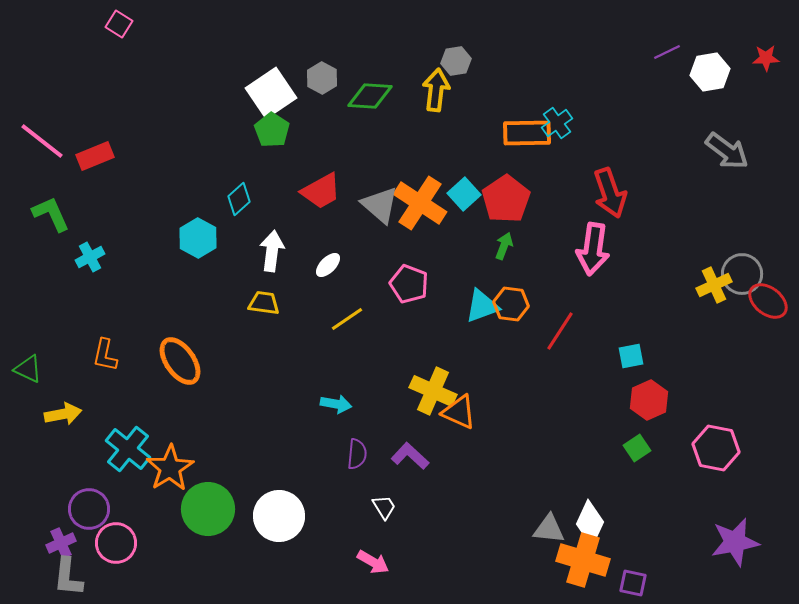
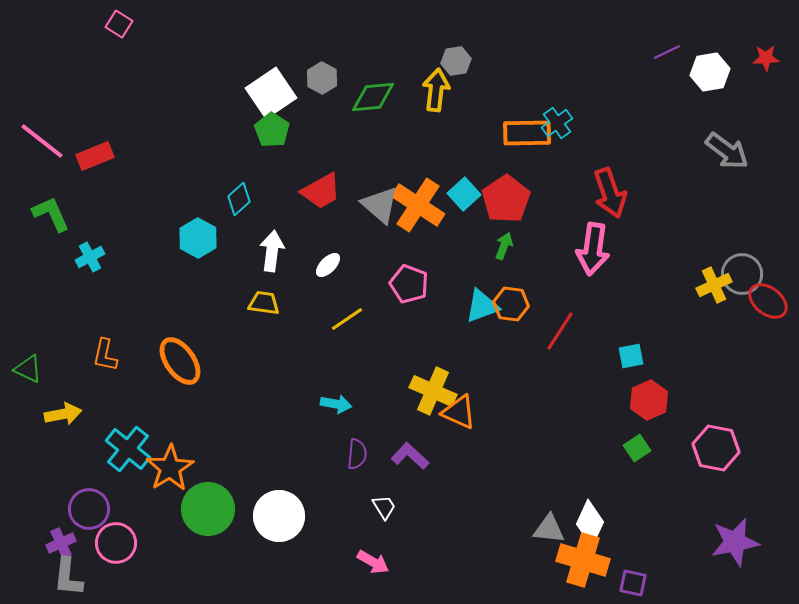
green diamond at (370, 96): moved 3 px right, 1 px down; rotated 9 degrees counterclockwise
orange cross at (420, 203): moved 2 px left, 2 px down
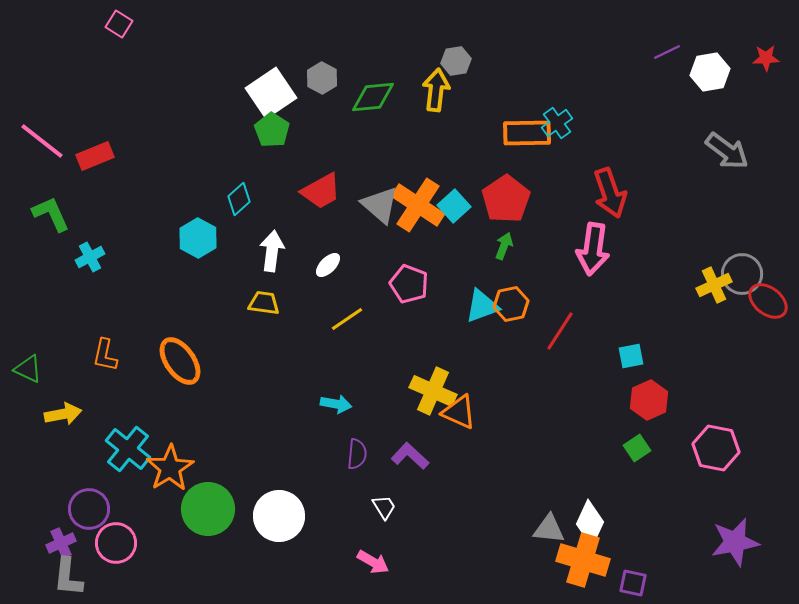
cyan square at (464, 194): moved 10 px left, 12 px down
orange hexagon at (511, 304): rotated 20 degrees counterclockwise
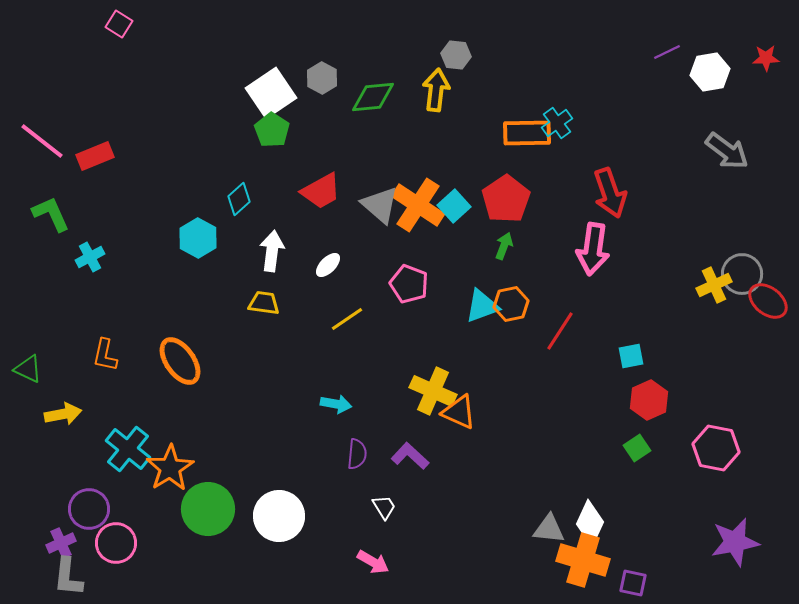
gray hexagon at (456, 61): moved 6 px up; rotated 16 degrees clockwise
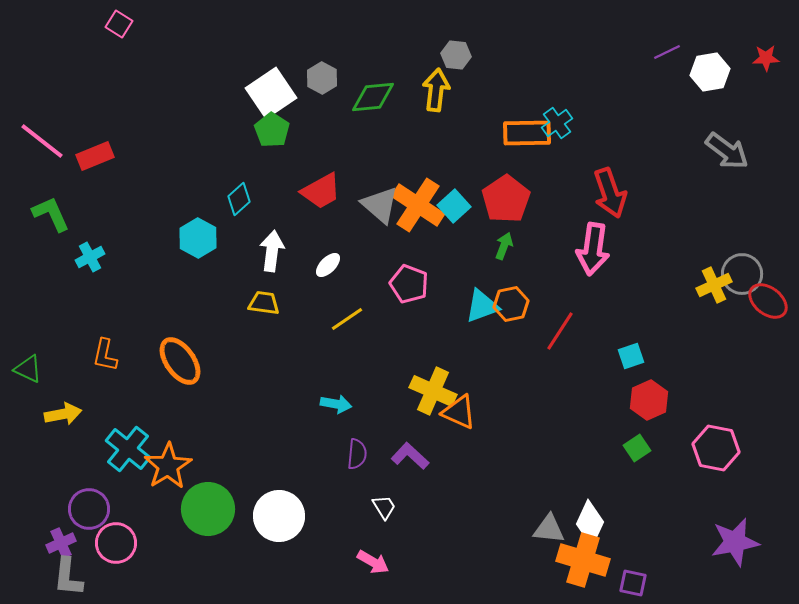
cyan square at (631, 356): rotated 8 degrees counterclockwise
orange star at (170, 468): moved 2 px left, 2 px up
